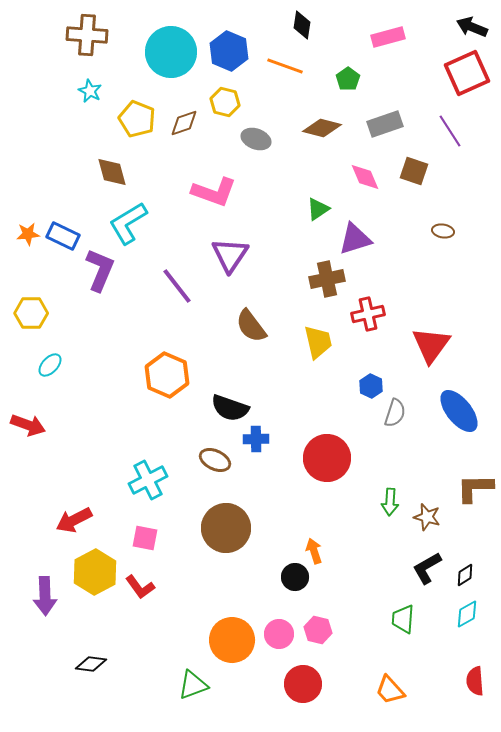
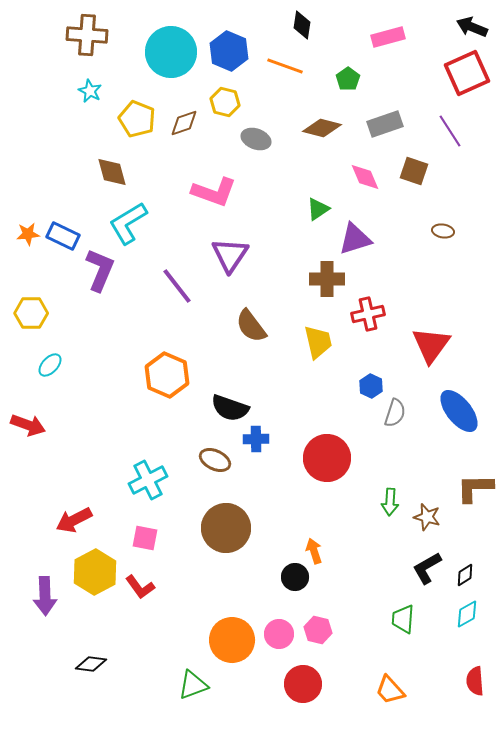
brown cross at (327, 279): rotated 12 degrees clockwise
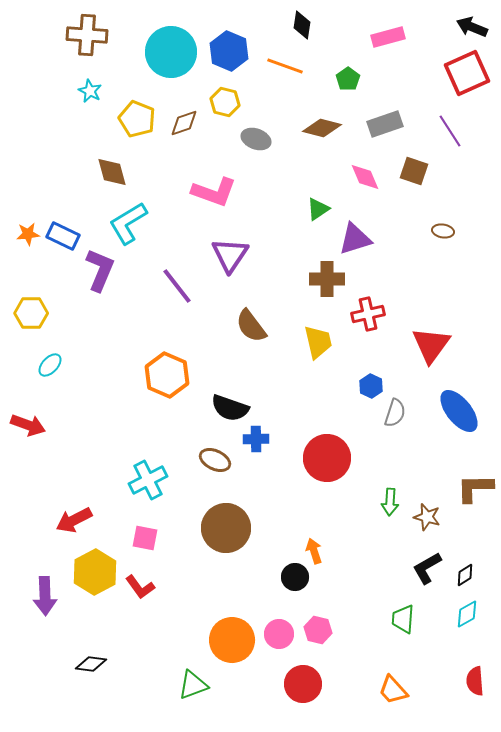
orange trapezoid at (390, 690): moved 3 px right
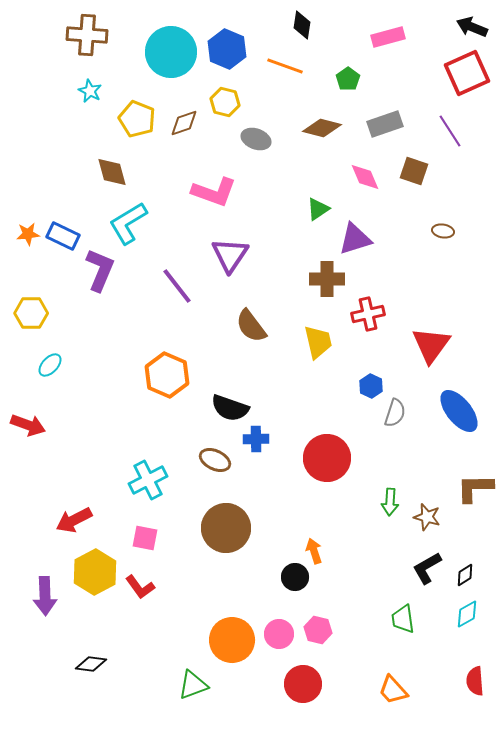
blue hexagon at (229, 51): moved 2 px left, 2 px up
green trapezoid at (403, 619): rotated 12 degrees counterclockwise
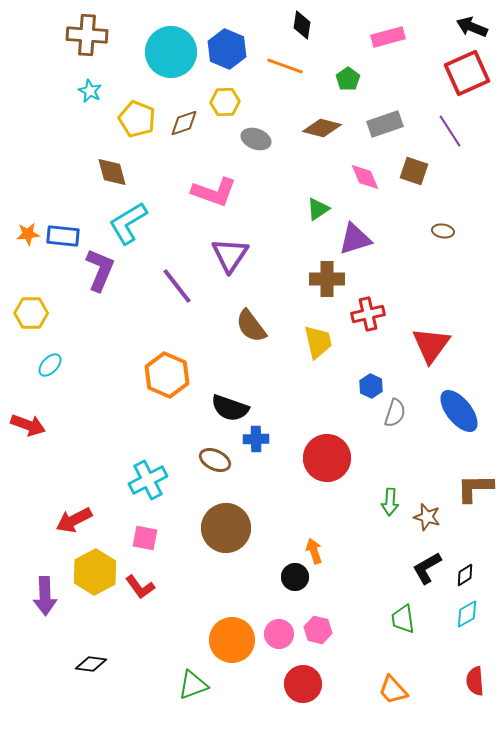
yellow hexagon at (225, 102): rotated 16 degrees counterclockwise
blue rectangle at (63, 236): rotated 20 degrees counterclockwise
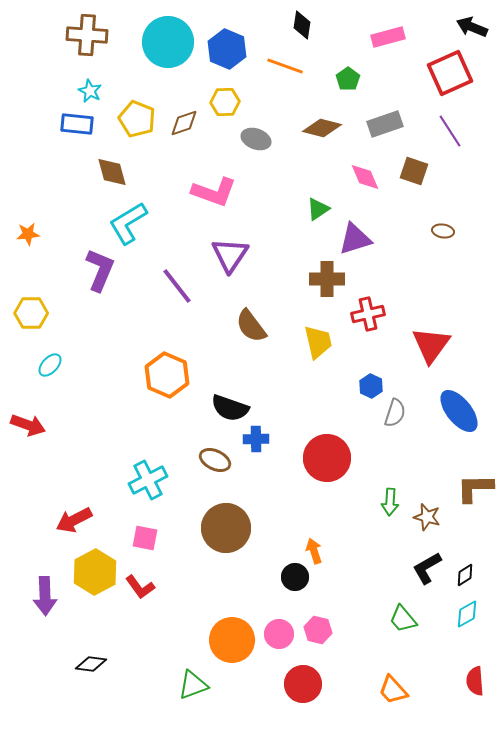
cyan circle at (171, 52): moved 3 px left, 10 px up
red square at (467, 73): moved 17 px left
blue rectangle at (63, 236): moved 14 px right, 112 px up
green trapezoid at (403, 619): rotated 32 degrees counterclockwise
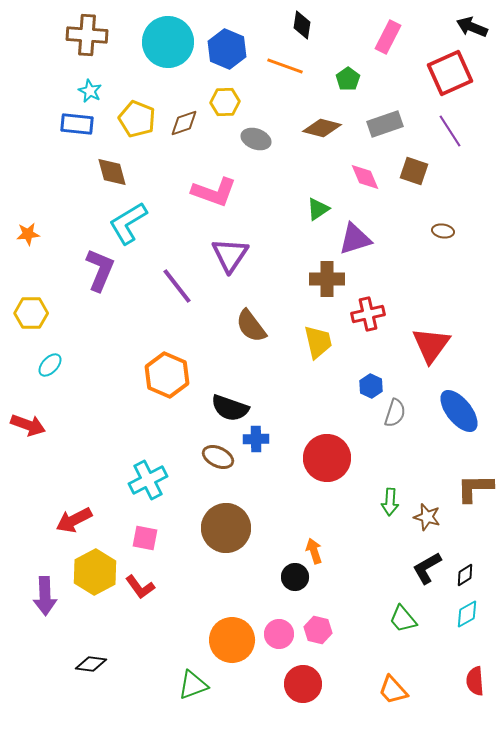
pink rectangle at (388, 37): rotated 48 degrees counterclockwise
brown ellipse at (215, 460): moved 3 px right, 3 px up
